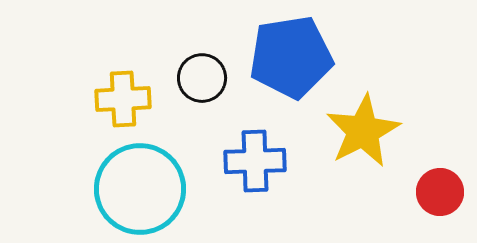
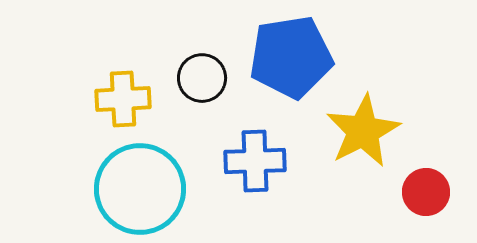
red circle: moved 14 px left
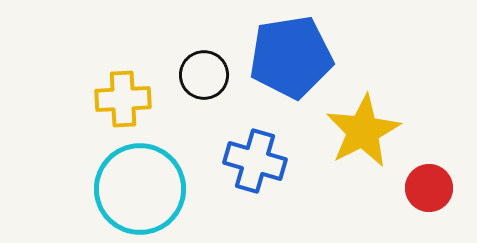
black circle: moved 2 px right, 3 px up
blue cross: rotated 18 degrees clockwise
red circle: moved 3 px right, 4 px up
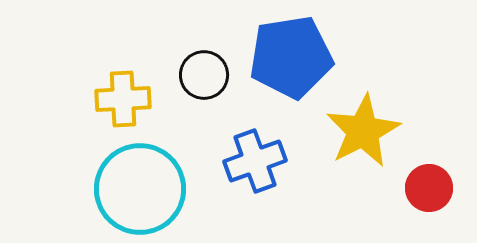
blue cross: rotated 36 degrees counterclockwise
